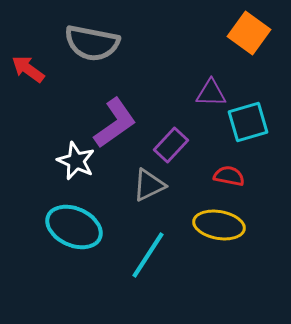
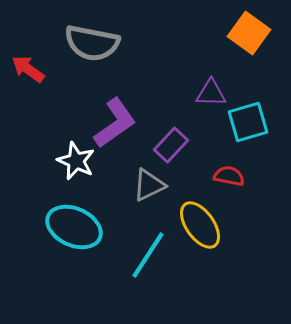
yellow ellipse: moved 19 px left; rotated 45 degrees clockwise
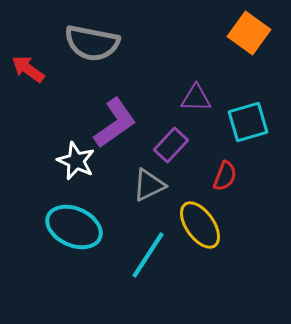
purple triangle: moved 15 px left, 5 px down
red semicircle: moved 4 px left; rotated 100 degrees clockwise
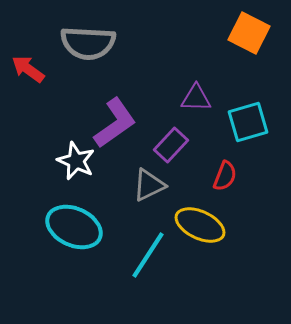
orange square: rotated 9 degrees counterclockwise
gray semicircle: moved 4 px left; rotated 8 degrees counterclockwise
yellow ellipse: rotated 30 degrees counterclockwise
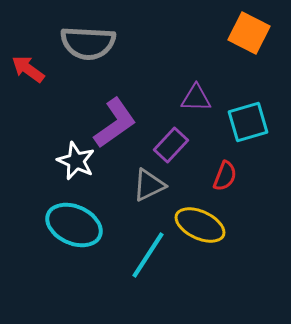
cyan ellipse: moved 2 px up
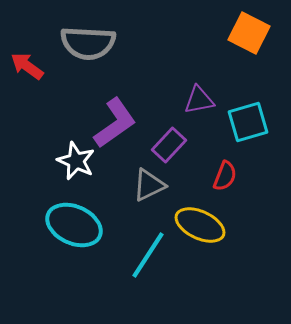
red arrow: moved 1 px left, 3 px up
purple triangle: moved 3 px right, 2 px down; rotated 12 degrees counterclockwise
purple rectangle: moved 2 px left
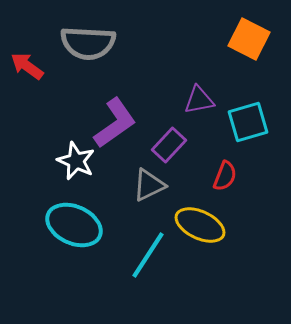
orange square: moved 6 px down
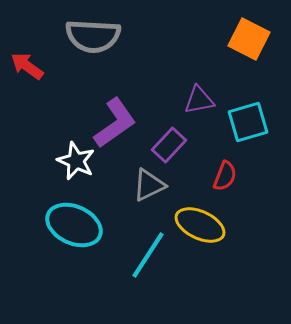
gray semicircle: moved 5 px right, 7 px up
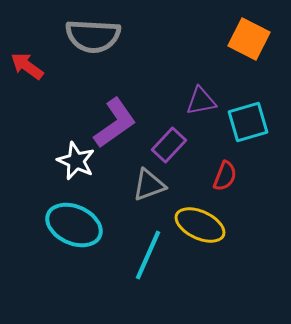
purple triangle: moved 2 px right, 1 px down
gray triangle: rotated 6 degrees clockwise
cyan line: rotated 9 degrees counterclockwise
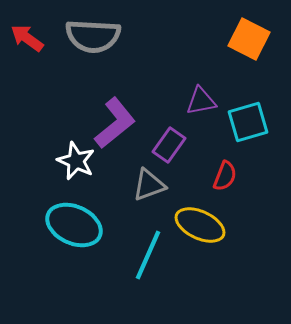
red arrow: moved 28 px up
purple L-shape: rotated 4 degrees counterclockwise
purple rectangle: rotated 8 degrees counterclockwise
